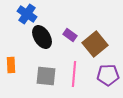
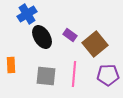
blue cross: rotated 24 degrees clockwise
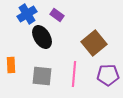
purple rectangle: moved 13 px left, 20 px up
brown square: moved 1 px left, 1 px up
gray square: moved 4 px left
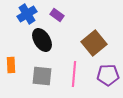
black ellipse: moved 3 px down
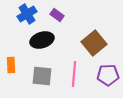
black ellipse: rotated 75 degrees counterclockwise
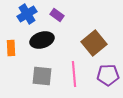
orange rectangle: moved 17 px up
pink line: rotated 10 degrees counterclockwise
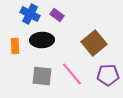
blue cross: moved 3 px right; rotated 30 degrees counterclockwise
black ellipse: rotated 15 degrees clockwise
orange rectangle: moved 4 px right, 2 px up
pink line: moved 2 px left; rotated 35 degrees counterclockwise
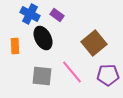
black ellipse: moved 1 px right, 2 px up; rotated 65 degrees clockwise
pink line: moved 2 px up
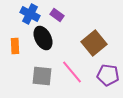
purple pentagon: rotated 10 degrees clockwise
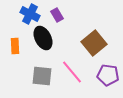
purple rectangle: rotated 24 degrees clockwise
